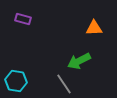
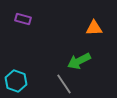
cyan hexagon: rotated 10 degrees clockwise
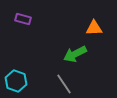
green arrow: moved 4 px left, 7 px up
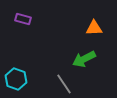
green arrow: moved 9 px right, 5 px down
cyan hexagon: moved 2 px up
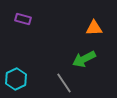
cyan hexagon: rotated 15 degrees clockwise
gray line: moved 1 px up
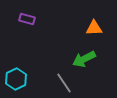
purple rectangle: moved 4 px right
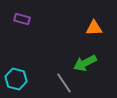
purple rectangle: moved 5 px left
green arrow: moved 1 px right, 4 px down
cyan hexagon: rotated 20 degrees counterclockwise
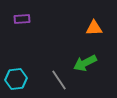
purple rectangle: rotated 21 degrees counterclockwise
cyan hexagon: rotated 20 degrees counterclockwise
gray line: moved 5 px left, 3 px up
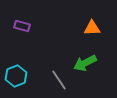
purple rectangle: moved 7 px down; rotated 21 degrees clockwise
orange triangle: moved 2 px left
cyan hexagon: moved 3 px up; rotated 15 degrees counterclockwise
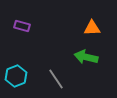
green arrow: moved 1 px right, 6 px up; rotated 40 degrees clockwise
gray line: moved 3 px left, 1 px up
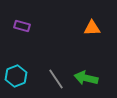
green arrow: moved 21 px down
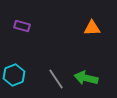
cyan hexagon: moved 2 px left, 1 px up
